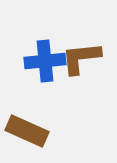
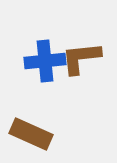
brown rectangle: moved 4 px right, 3 px down
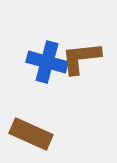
blue cross: moved 2 px right, 1 px down; rotated 21 degrees clockwise
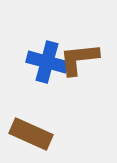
brown L-shape: moved 2 px left, 1 px down
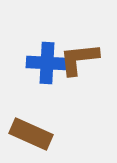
blue cross: moved 1 px down; rotated 12 degrees counterclockwise
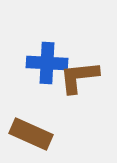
brown L-shape: moved 18 px down
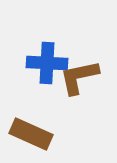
brown L-shape: rotated 6 degrees counterclockwise
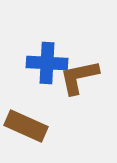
brown rectangle: moved 5 px left, 8 px up
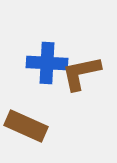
brown L-shape: moved 2 px right, 4 px up
